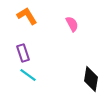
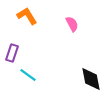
purple rectangle: moved 11 px left; rotated 36 degrees clockwise
black diamond: rotated 20 degrees counterclockwise
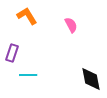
pink semicircle: moved 1 px left, 1 px down
cyan line: rotated 36 degrees counterclockwise
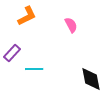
orange L-shape: rotated 95 degrees clockwise
purple rectangle: rotated 24 degrees clockwise
cyan line: moved 6 px right, 6 px up
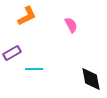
purple rectangle: rotated 18 degrees clockwise
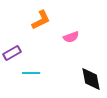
orange L-shape: moved 14 px right, 4 px down
pink semicircle: moved 12 px down; rotated 98 degrees clockwise
cyan line: moved 3 px left, 4 px down
